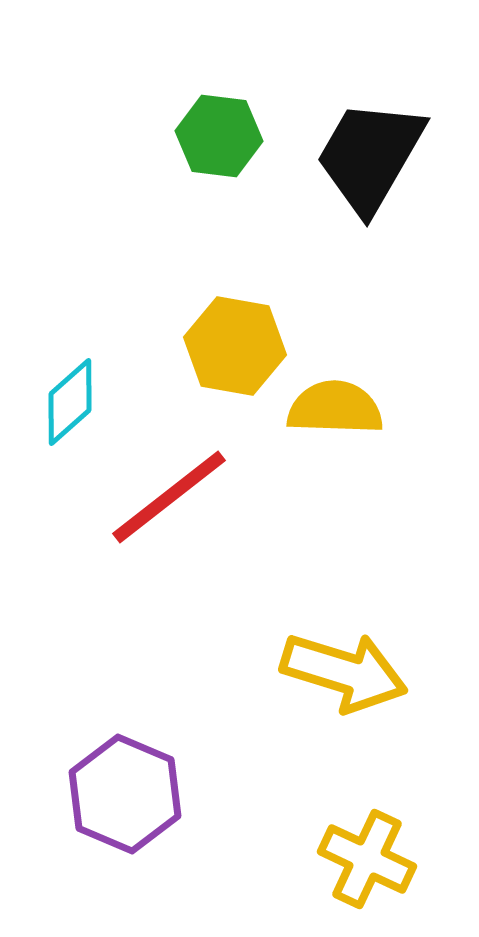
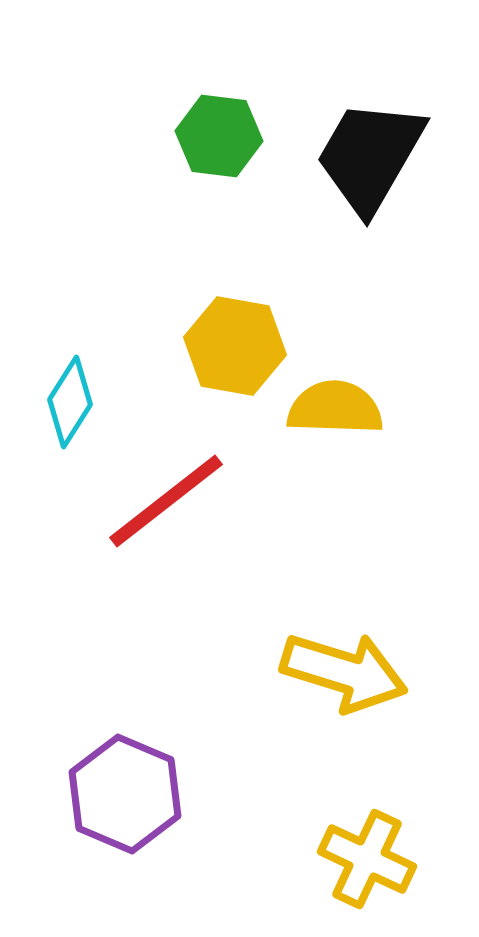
cyan diamond: rotated 16 degrees counterclockwise
red line: moved 3 px left, 4 px down
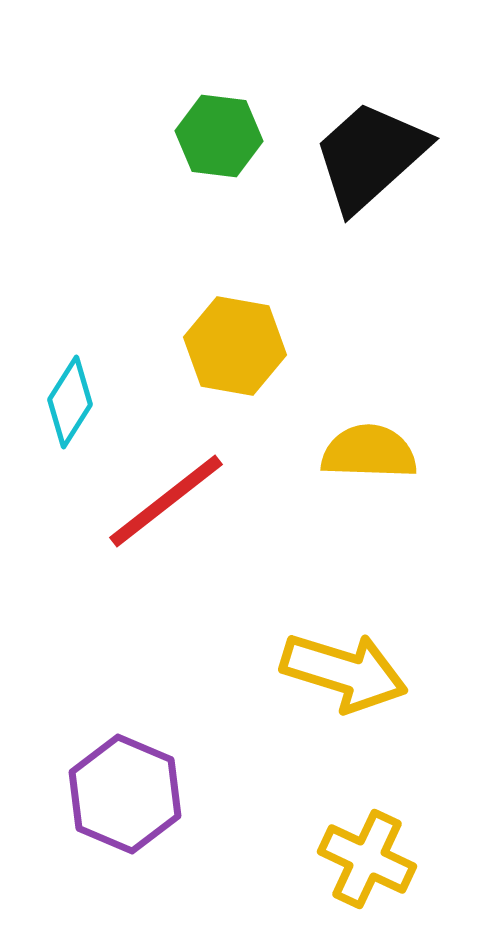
black trapezoid: rotated 18 degrees clockwise
yellow semicircle: moved 34 px right, 44 px down
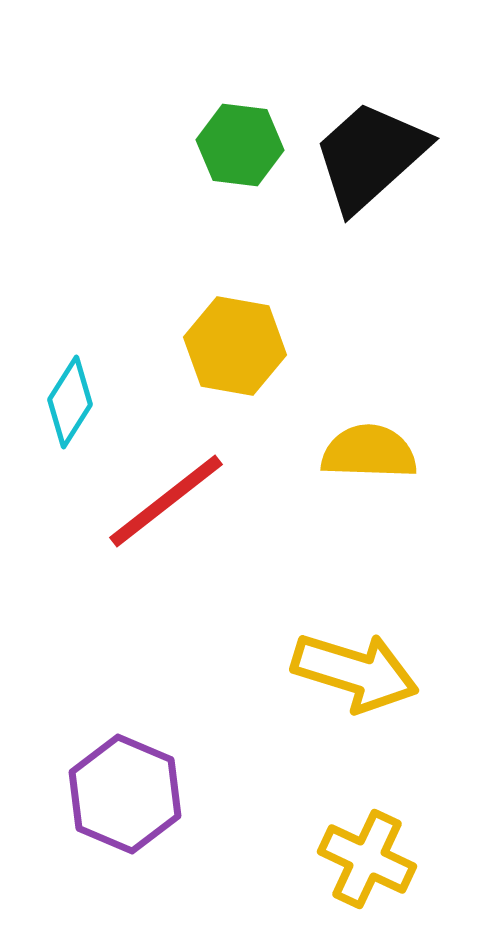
green hexagon: moved 21 px right, 9 px down
yellow arrow: moved 11 px right
